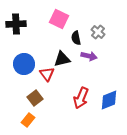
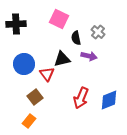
brown square: moved 1 px up
orange rectangle: moved 1 px right, 1 px down
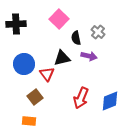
pink square: rotated 18 degrees clockwise
black triangle: moved 1 px up
blue diamond: moved 1 px right, 1 px down
orange rectangle: rotated 56 degrees clockwise
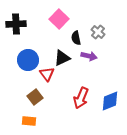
black triangle: rotated 12 degrees counterclockwise
blue circle: moved 4 px right, 4 px up
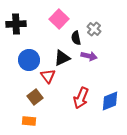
gray cross: moved 4 px left, 3 px up
blue circle: moved 1 px right
red triangle: moved 1 px right, 2 px down
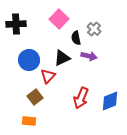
red triangle: rotated 21 degrees clockwise
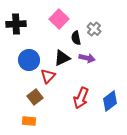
purple arrow: moved 2 px left, 2 px down
blue diamond: rotated 15 degrees counterclockwise
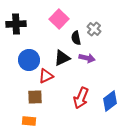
red triangle: moved 2 px left; rotated 21 degrees clockwise
brown square: rotated 35 degrees clockwise
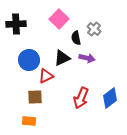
blue diamond: moved 3 px up
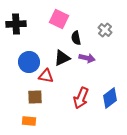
pink square: rotated 18 degrees counterclockwise
gray cross: moved 11 px right, 1 px down
blue circle: moved 2 px down
red triangle: rotated 35 degrees clockwise
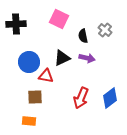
black semicircle: moved 7 px right, 2 px up
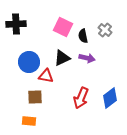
pink square: moved 4 px right, 8 px down
